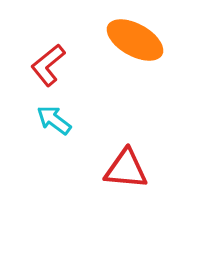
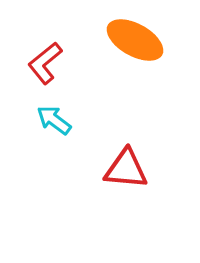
red L-shape: moved 3 px left, 2 px up
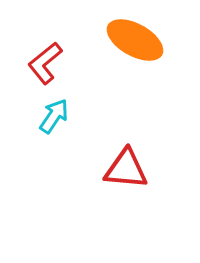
cyan arrow: moved 4 px up; rotated 87 degrees clockwise
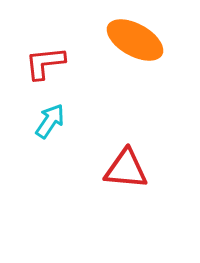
red L-shape: rotated 33 degrees clockwise
cyan arrow: moved 4 px left, 5 px down
